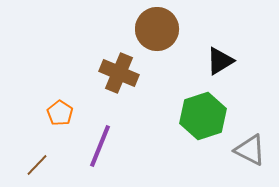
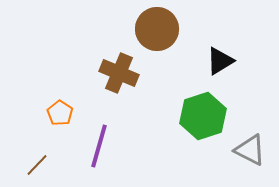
purple line: moved 1 px left; rotated 6 degrees counterclockwise
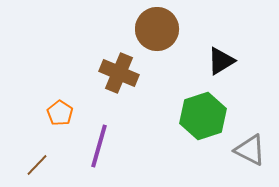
black triangle: moved 1 px right
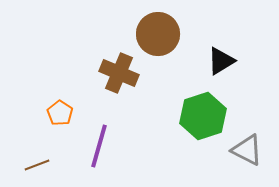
brown circle: moved 1 px right, 5 px down
gray triangle: moved 3 px left
brown line: rotated 25 degrees clockwise
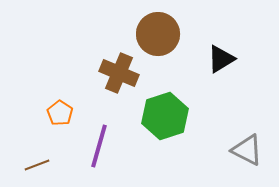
black triangle: moved 2 px up
green hexagon: moved 38 px left
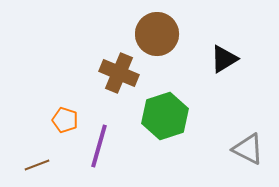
brown circle: moved 1 px left
black triangle: moved 3 px right
orange pentagon: moved 5 px right, 7 px down; rotated 15 degrees counterclockwise
gray triangle: moved 1 px right, 1 px up
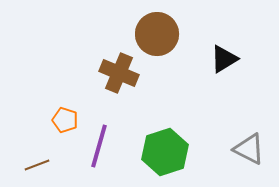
green hexagon: moved 36 px down
gray triangle: moved 1 px right
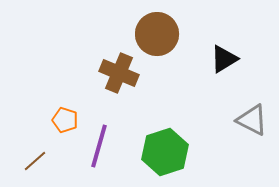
gray triangle: moved 3 px right, 29 px up
brown line: moved 2 px left, 4 px up; rotated 20 degrees counterclockwise
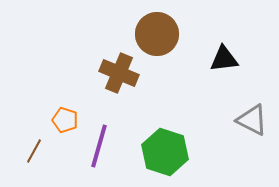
black triangle: rotated 24 degrees clockwise
green hexagon: rotated 24 degrees counterclockwise
brown line: moved 1 px left, 10 px up; rotated 20 degrees counterclockwise
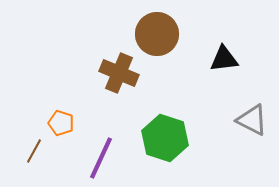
orange pentagon: moved 4 px left, 3 px down
purple line: moved 2 px right, 12 px down; rotated 9 degrees clockwise
green hexagon: moved 14 px up
